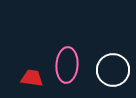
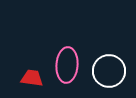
white circle: moved 4 px left, 1 px down
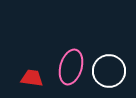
pink ellipse: moved 4 px right, 2 px down; rotated 12 degrees clockwise
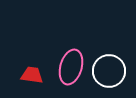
red trapezoid: moved 3 px up
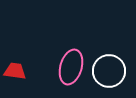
red trapezoid: moved 17 px left, 4 px up
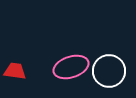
pink ellipse: rotated 56 degrees clockwise
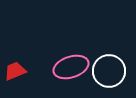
red trapezoid: rotated 30 degrees counterclockwise
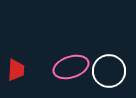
red trapezoid: moved 1 px right, 1 px up; rotated 115 degrees clockwise
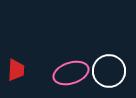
pink ellipse: moved 6 px down
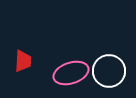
red trapezoid: moved 7 px right, 9 px up
